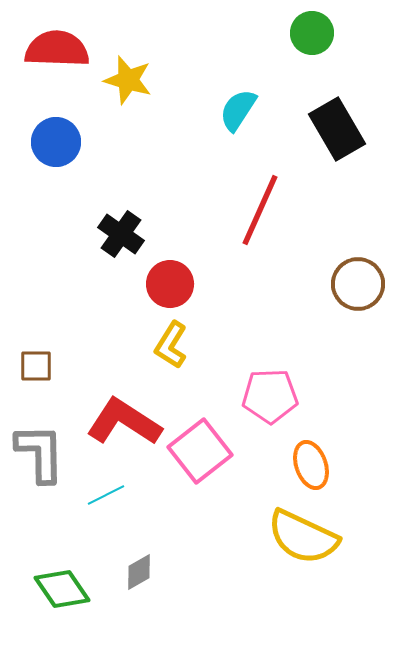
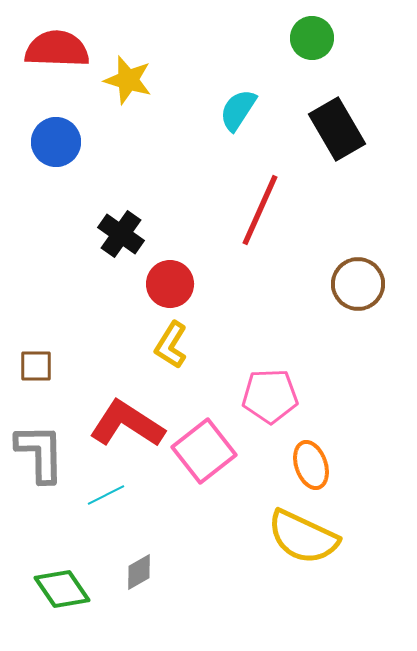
green circle: moved 5 px down
red L-shape: moved 3 px right, 2 px down
pink square: moved 4 px right
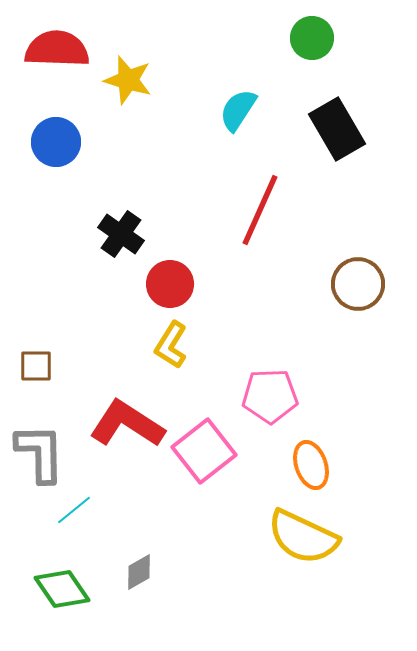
cyan line: moved 32 px left, 15 px down; rotated 12 degrees counterclockwise
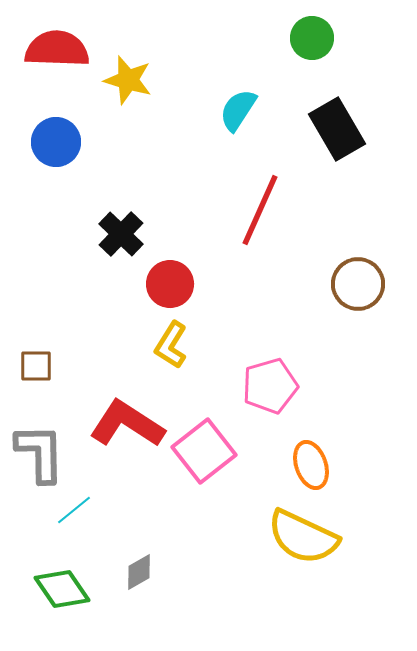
black cross: rotated 9 degrees clockwise
pink pentagon: moved 10 px up; rotated 14 degrees counterclockwise
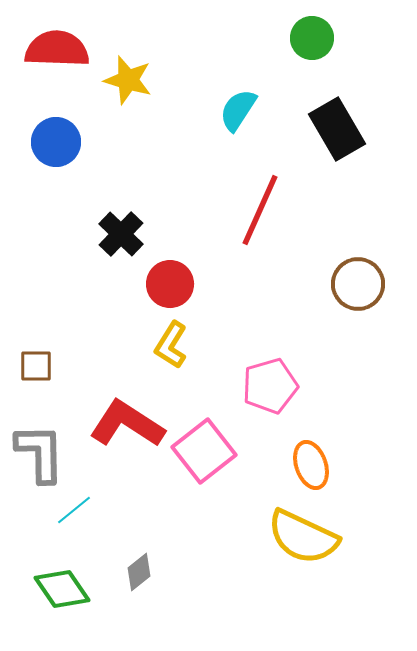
gray diamond: rotated 9 degrees counterclockwise
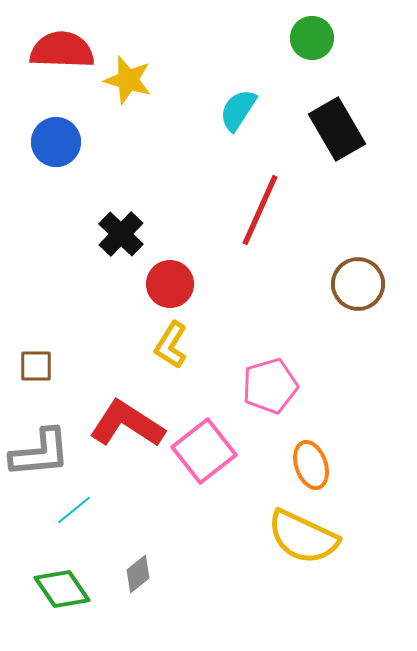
red semicircle: moved 5 px right, 1 px down
gray L-shape: rotated 86 degrees clockwise
gray diamond: moved 1 px left, 2 px down
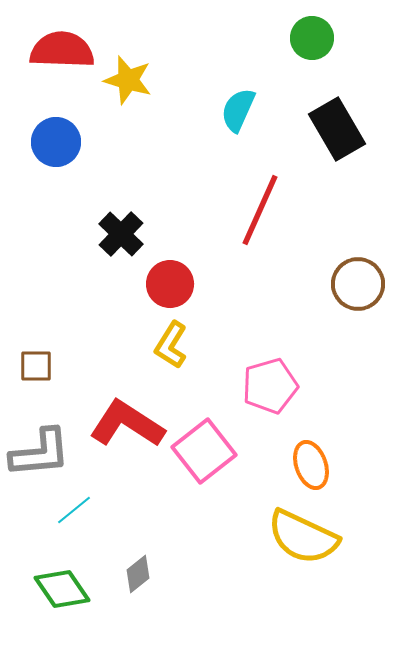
cyan semicircle: rotated 9 degrees counterclockwise
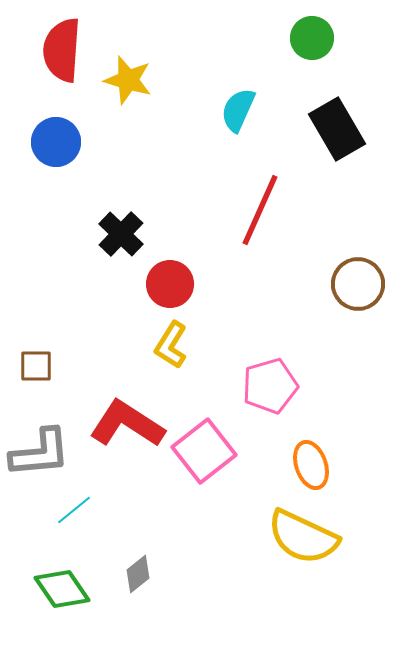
red semicircle: rotated 88 degrees counterclockwise
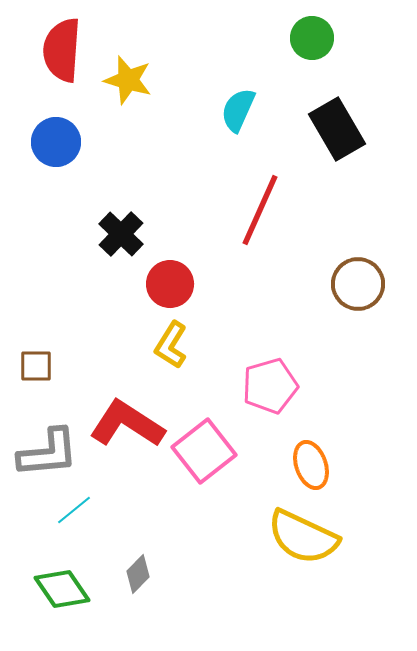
gray L-shape: moved 8 px right
gray diamond: rotated 6 degrees counterclockwise
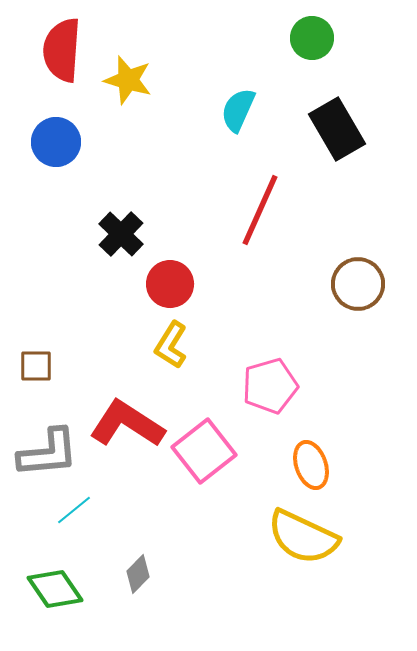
green diamond: moved 7 px left
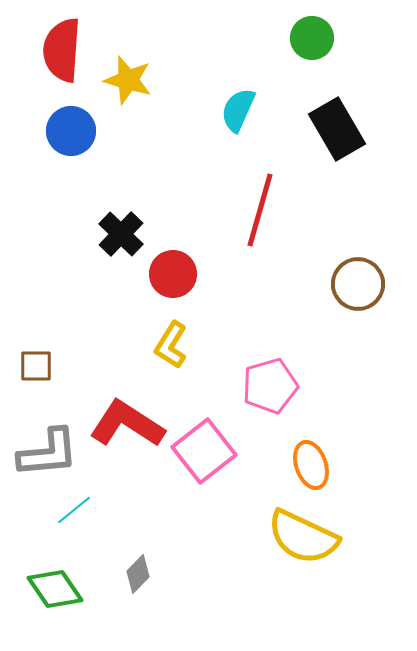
blue circle: moved 15 px right, 11 px up
red line: rotated 8 degrees counterclockwise
red circle: moved 3 px right, 10 px up
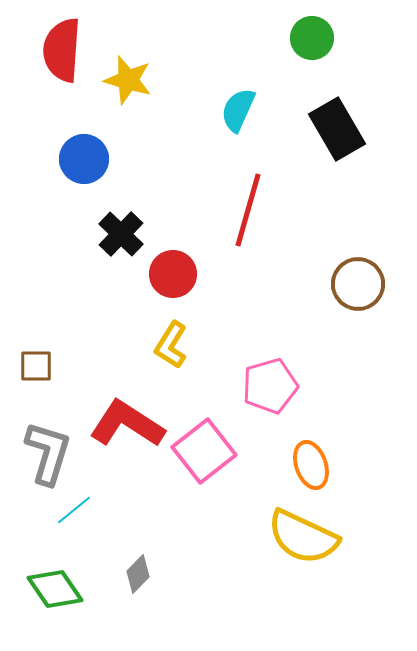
blue circle: moved 13 px right, 28 px down
red line: moved 12 px left
gray L-shape: rotated 68 degrees counterclockwise
